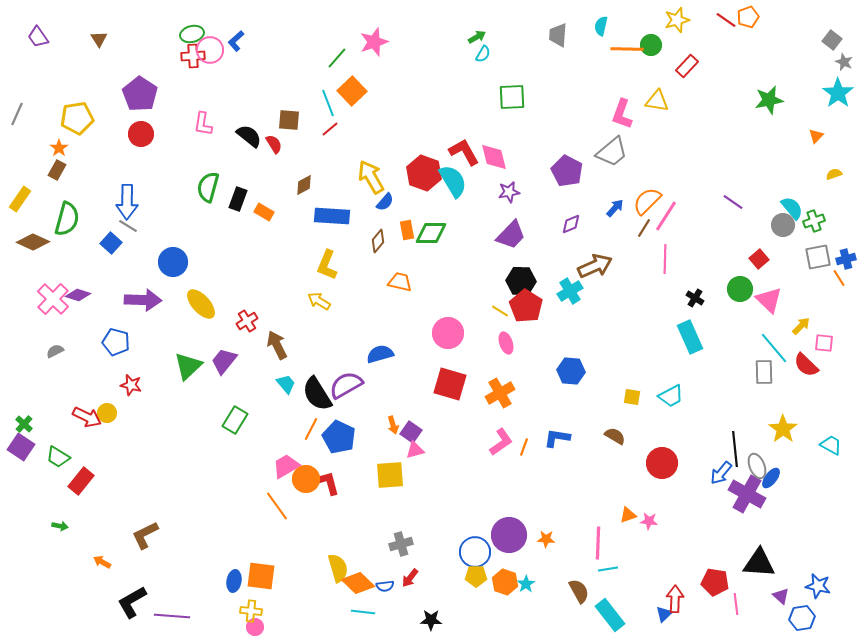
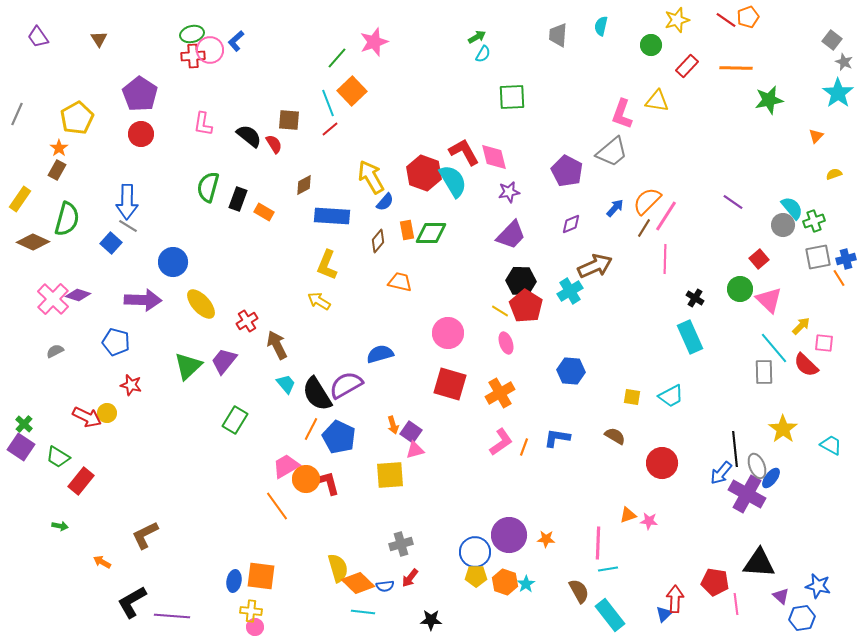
orange line at (627, 49): moved 109 px right, 19 px down
yellow pentagon at (77, 118): rotated 20 degrees counterclockwise
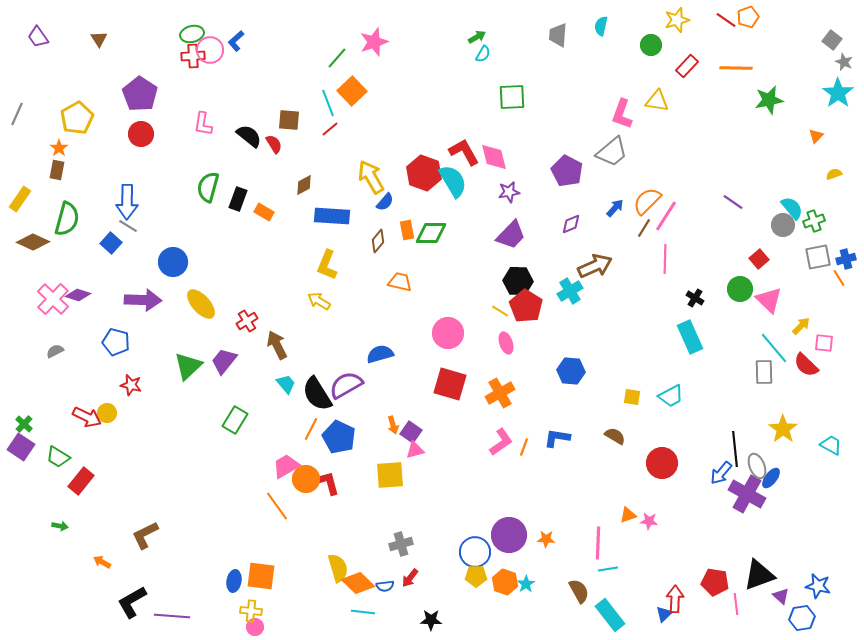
brown rectangle at (57, 170): rotated 18 degrees counterclockwise
black hexagon at (521, 281): moved 3 px left
black triangle at (759, 563): moved 12 px down; rotated 24 degrees counterclockwise
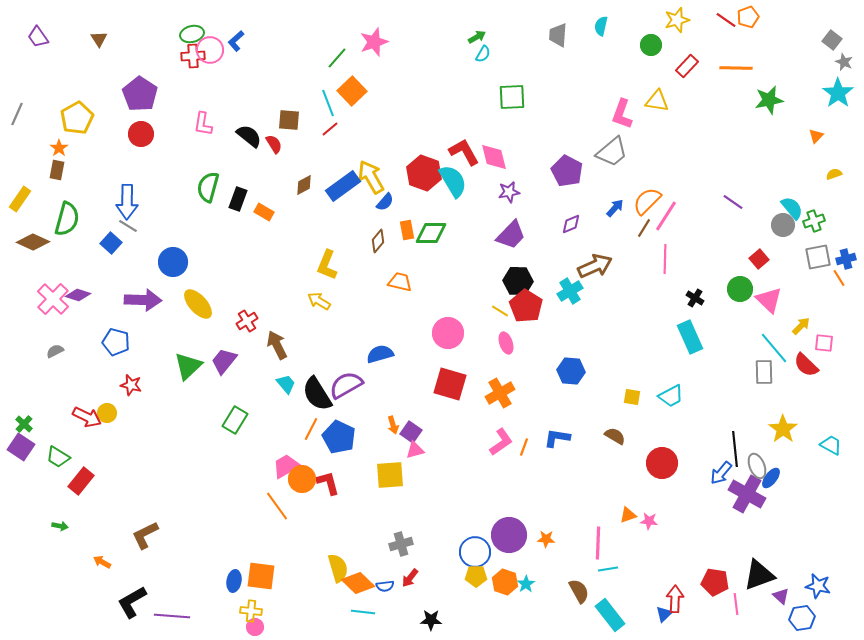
blue rectangle at (332, 216): moved 11 px right, 30 px up; rotated 40 degrees counterclockwise
yellow ellipse at (201, 304): moved 3 px left
orange circle at (306, 479): moved 4 px left
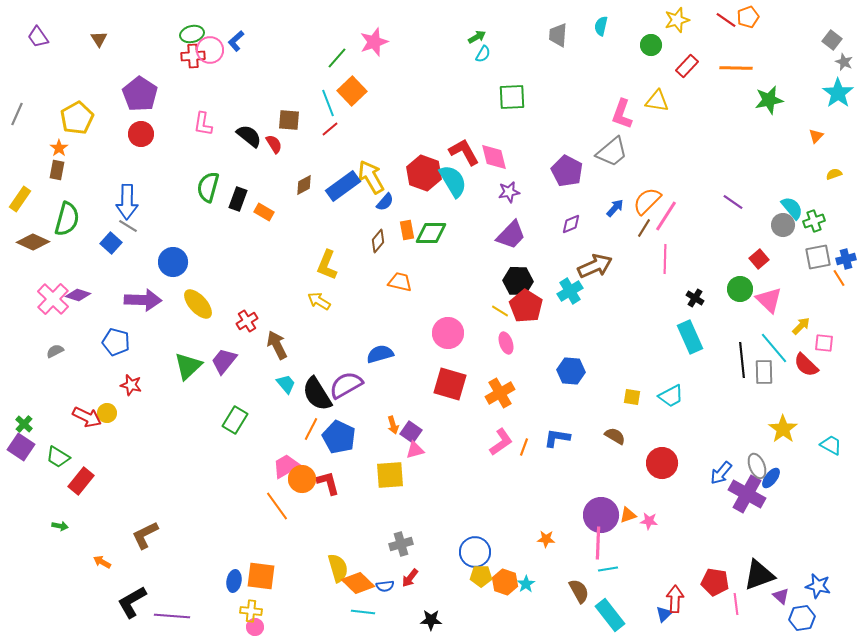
black line at (735, 449): moved 7 px right, 89 px up
purple circle at (509, 535): moved 92 px right, 20 px up
yellow pentagon at (476, 576): moved 5 px right
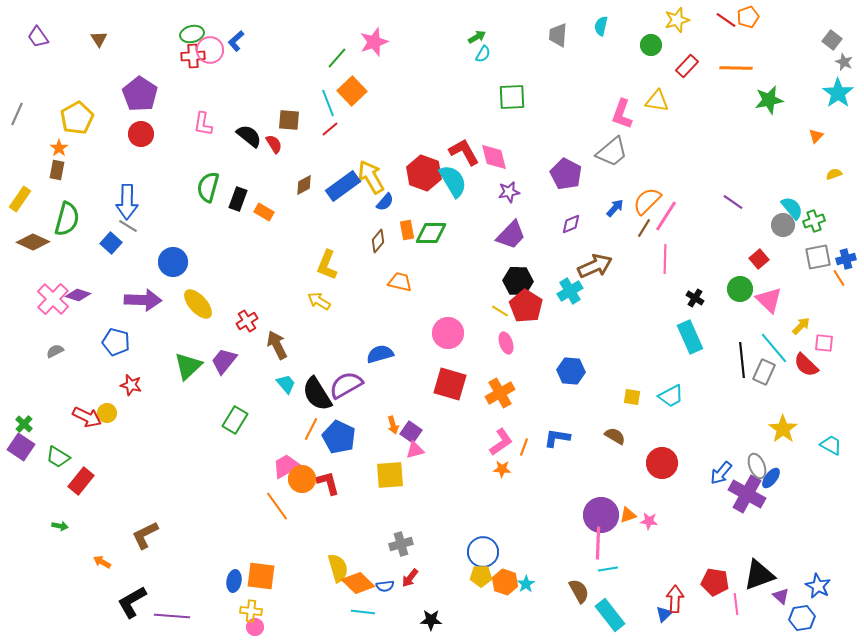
purple pentagon at (567, 171): moved 1 px left, 3 px down
gray rectangle at (764, 372): rotated 25 degrees clockwise
orange star at (546, 539): moved 44 px left, 70 px up
blue circle at (475, 552): moved 8 px right
blue star at (818, 586): rotated 15 degrees clockwise
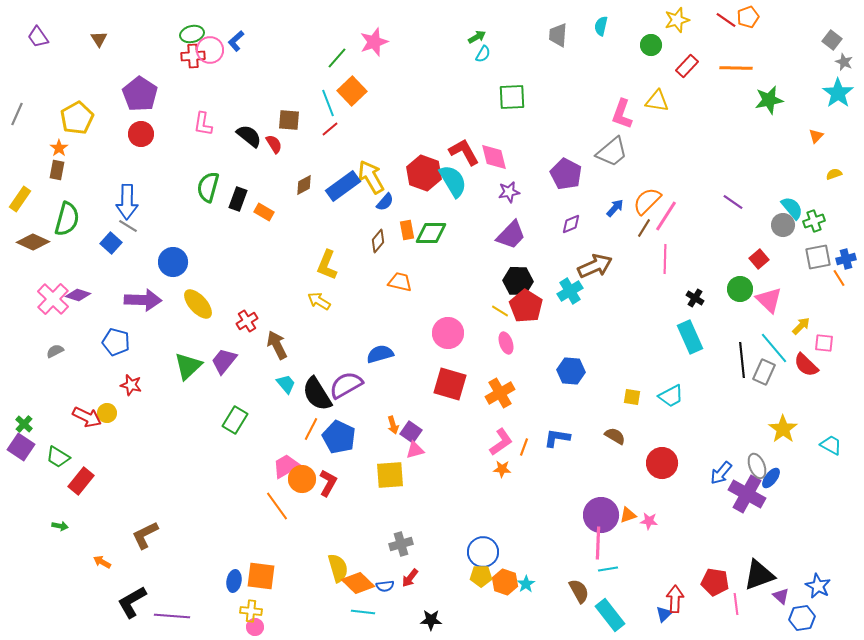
red L-shape at (328, 483): rotated 44 degrees clockwise
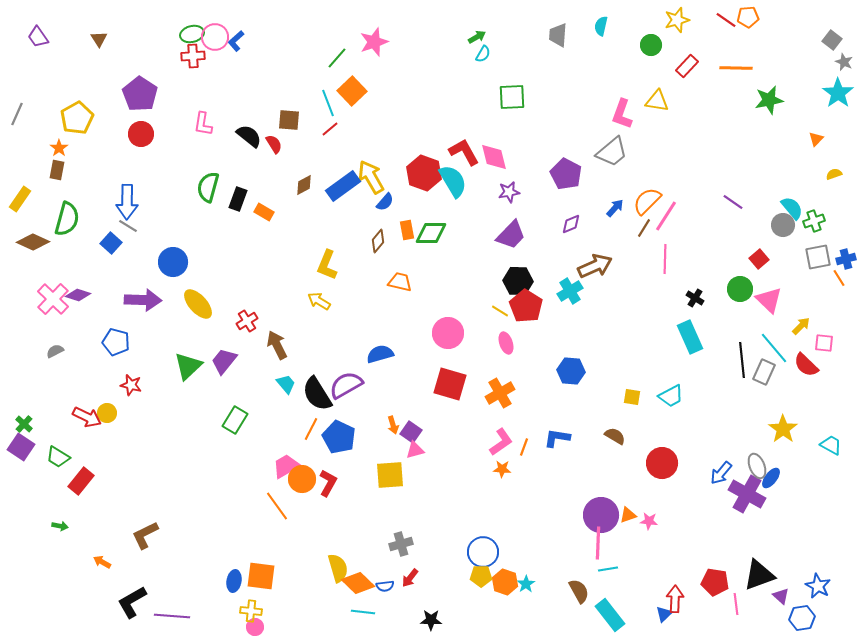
orange pentagon at (748, 17): rotated 15 degrees clockwise
pink circle at (210, 50): moved 5 px right, 13 px up
orange triangle at (816, 136): moved 3 px down
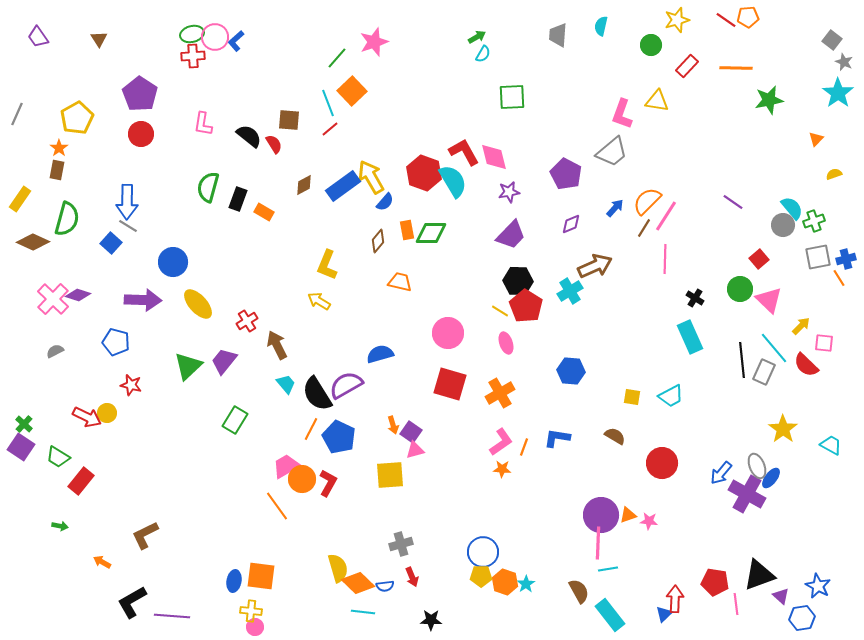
red arrow at (410, 578): moved 2 px right, 1 px up; rotated 60 degrees counterclockwise
